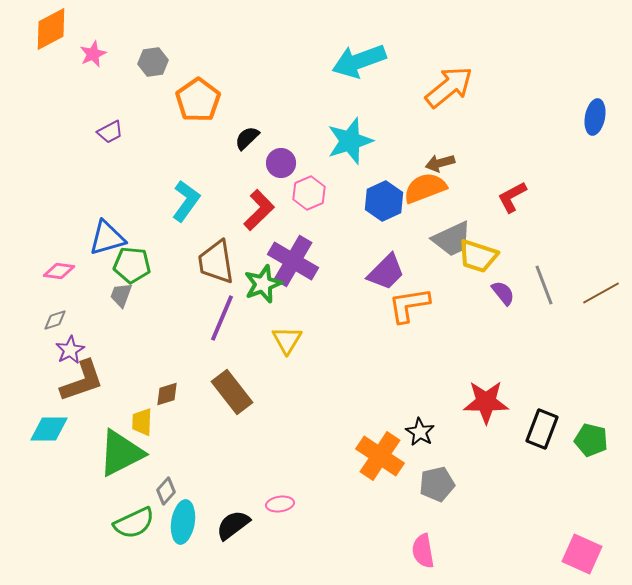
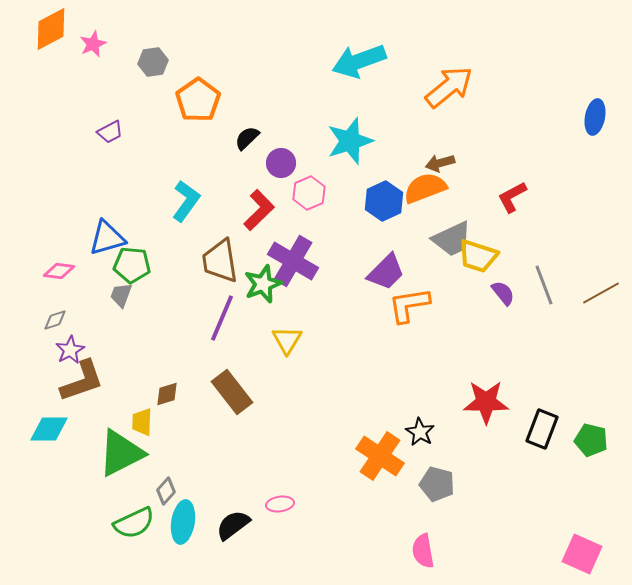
pink star at (93, 54): moved 10 px up
brown trapezoid at (216, 262): moved 4 px right, 1 px up
gray pentagon at (437, 484): rotated 28 degrees clockwise
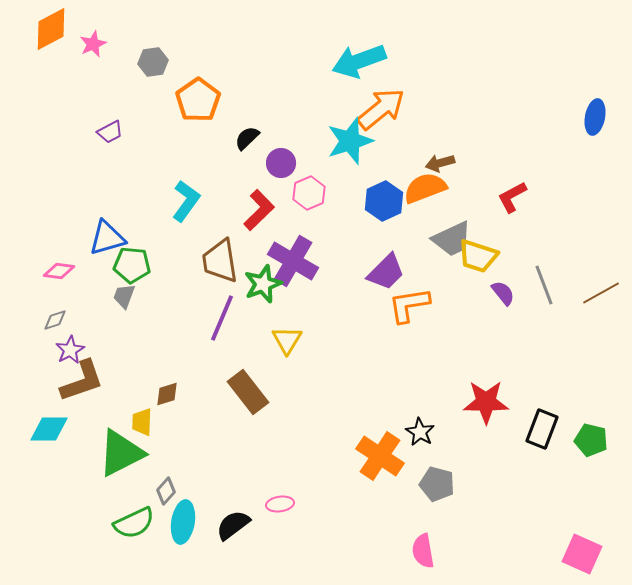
orange arrow at (449, 87): moved 68 px left, 22 px down
gray trapezoid at (121, 295): moved 3 px right, 1 px down
brown rectangle at (232, 392): moved 16 px right
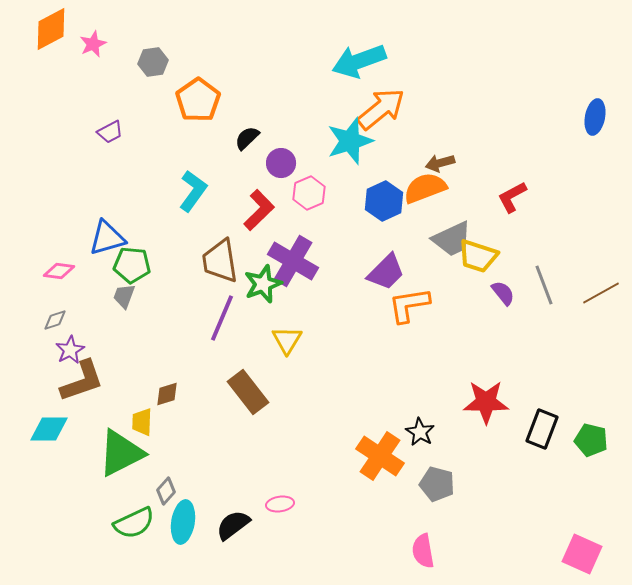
cyan L-shape at (186, 201): moved 7 px right, 10 px up
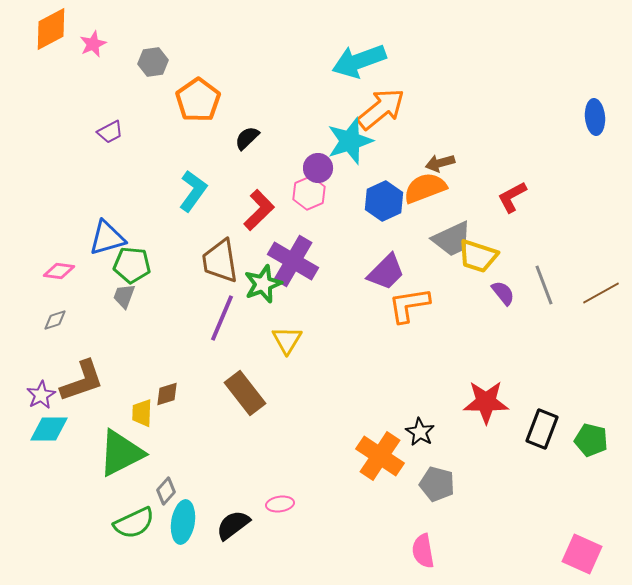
blue ellipse at (595, 117): rotated 16 degrees counterclockwise
purple circle at (281, 163): moved 37 px right, 5 px down
purple star at (70, 350): moved 29 px left, 45 px down
brown rectangle at (248, 392): moved 3 px left, 1 px down
yellow trapezoid at (142, 422): moved 9 px up
